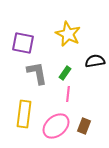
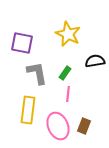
purple square: moved 1 px left
yellow rectangle: moved 4 px right, 4 px up
pink ellipse: moved 2 px right; rotated 72 degrees counterclockwise
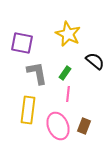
black semicircle: rotated 48 degrees clockwise
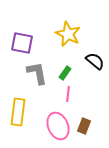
yellow rectangle: moved 10 px left, 2 px down
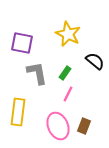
pink line: rotated 21 degrees clockwise
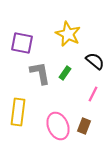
gray L-shape: moved 3 px right
pink line: moved 25 px right
